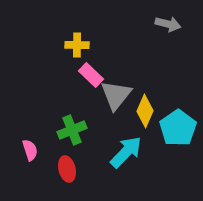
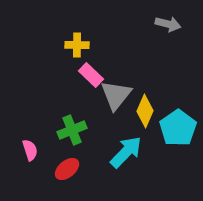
red ellipse: rotated 65 degrees clockwise
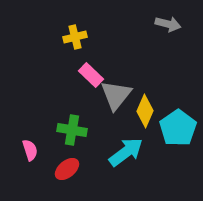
yellow cross: moved 2 px left, 8 px up; rotated 15 degrees counterclockwise
green cross: rotated 32 degrees clockwise
cyan arrow: rotated 9 degrees clockwise
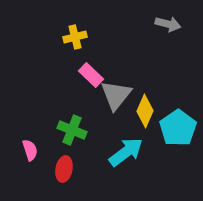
green cross: rotated 12 degrees clockwise
red ellipse: moved 3 px left; rotated 40 degrees counterclockwise
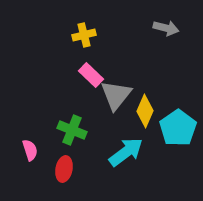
gray arrow: moved 2 px left, 4 px down
yellow cross: moved 9 px right, 2 px up
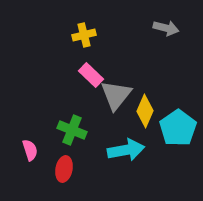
cyan arrow: moved 2 px up; rotated 27 degrees clockwise
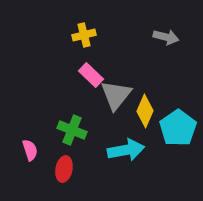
gray arrow: moved 9 px down
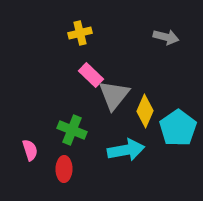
yellow cross: moved 4 px left, 2 px up
gray triangle: moved 2 px left
red ellipse: rotated 10 degrees counterclockwise
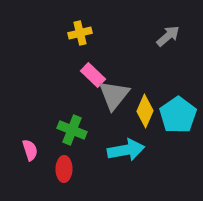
gray arrow: moved 2 px right, 1 px up; rotated 55 degrees counterclockwise
pink rectangle: moved 2 px right
cyan pentagon: moved 13 px up
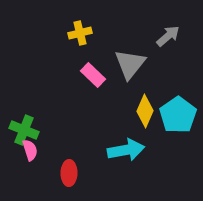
gray triangle: moved 16 px right, 31 px up
green cross: moved 48 px left
red ellipse: moved 5 px right, 4 px down
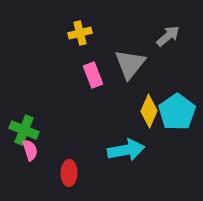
pink rectangle: rotated 25 degrees clockwise
yellow diamond: moved 4 px right
cyan pentagon: moved 1 px left, 3 px up
